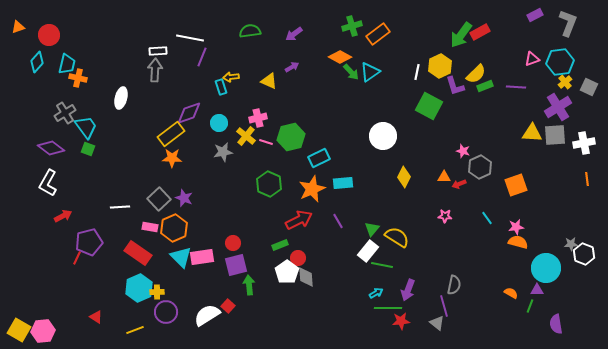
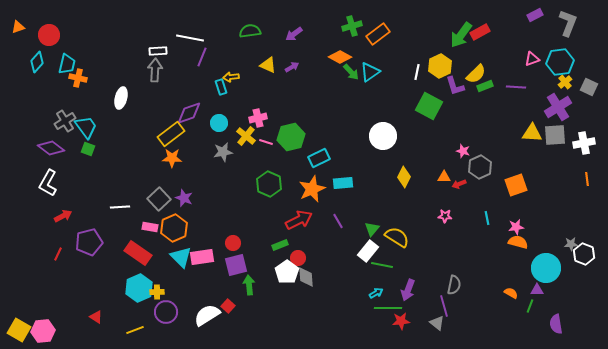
yellow triangle at (269, 81): moved 1 px left, 16 px up
gray cross at (65, 113): moved 8 px down
cyan line at (487, 218): rotated 24 degrees clockwise
red line at (77, 258): moved 19 px left, 4 px up
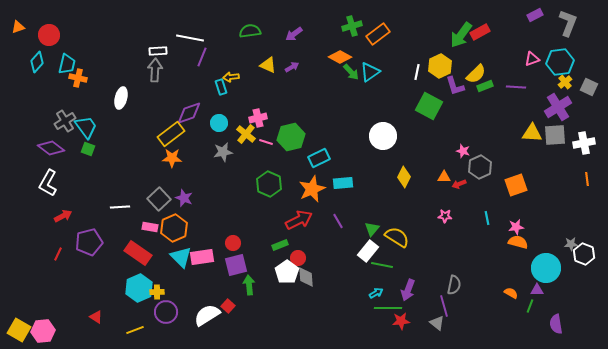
yellow cross at (246, 136): moved 2 px up
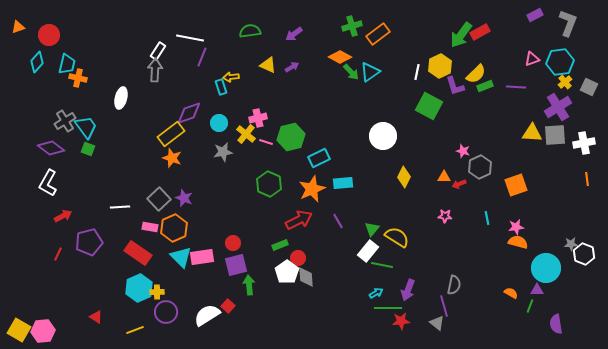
white rectangle at (158, 51): rotated 54 degrees counterclockwise
orange star at (172, 158): rotated 18 degrees clockwise
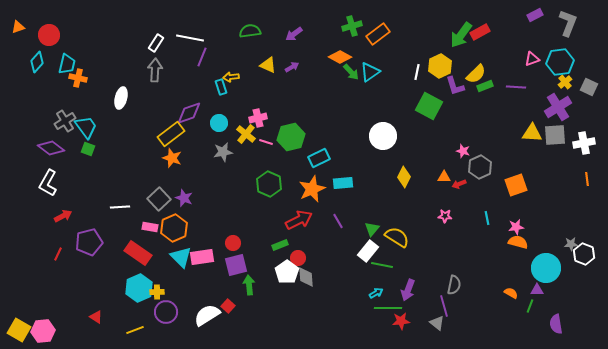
white rectangle at (158, 51): moved 2 px left, 8 px up
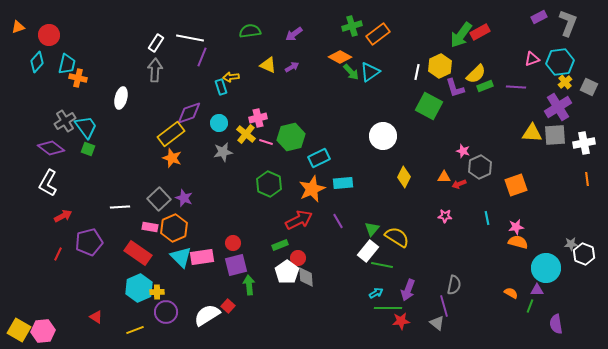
purple rectangle at (535, 15): moved 4 px right, 2 px down
purple L-shape at (455, 86): moved 2 px down
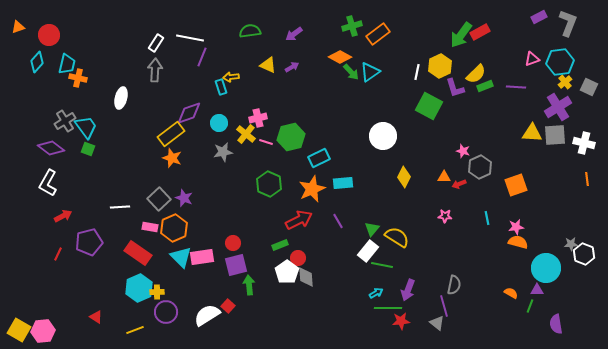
white cross at (584, 143): rotated 25 degrees clockwise
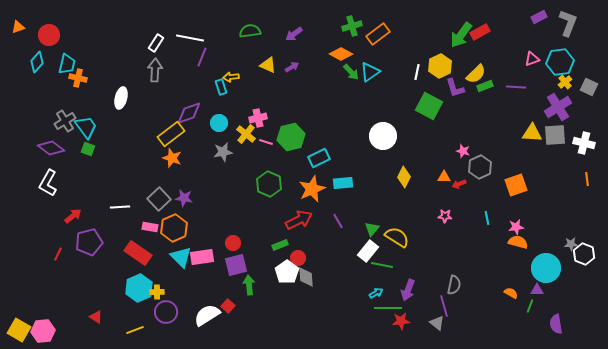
orange diamond at (340, 57): moved 1 px right, 3 px up
purple star at (184, 198): rotated 12 degrees counterclockwise
red arrow at (63, 216): moved 10 px right; rotated 12 degrees counterclockwise
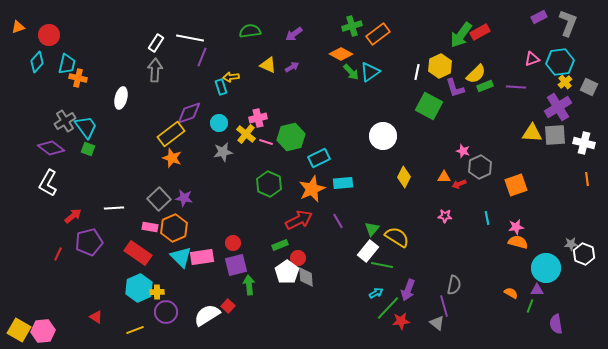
white line at (120, 207): moved 6 px left, 1 px down
green line at (388, 308): rotated 48 degrees counterclockwise
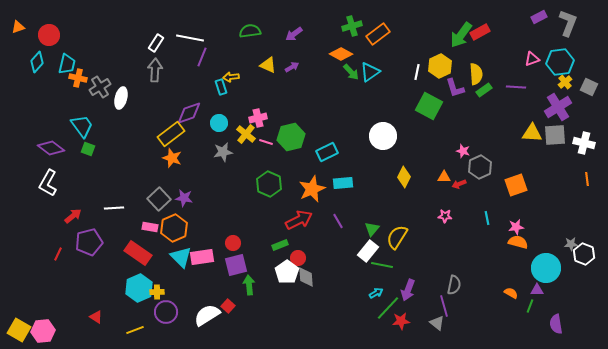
yellow semicircle at (476, 74): rotated 50 degrees counterclockwise
green rectangle at (485, 86): moved 1 px left, 4 px down; rotated 14 degrees counterclockwise
gray cross at (65, 121): moved 35 px right, 34 px up
cyan trapezoid at (86, 127): moved 4 px left, 1 px up
cyan rectangle at (319, 158): moved 8 px right, 6 px up
yellow semicircle at (397, 237): rotated 90 degrees counterclockwise
